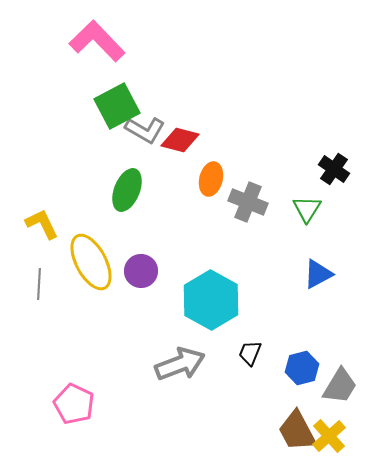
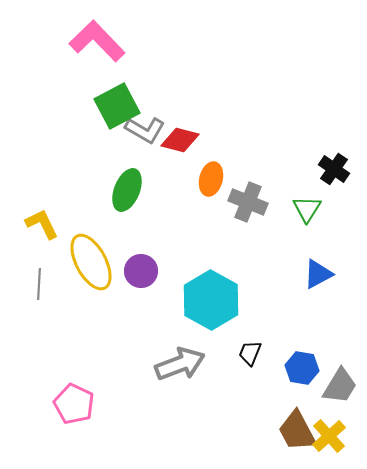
blue hexagon: rotated 24 degrees clockwise
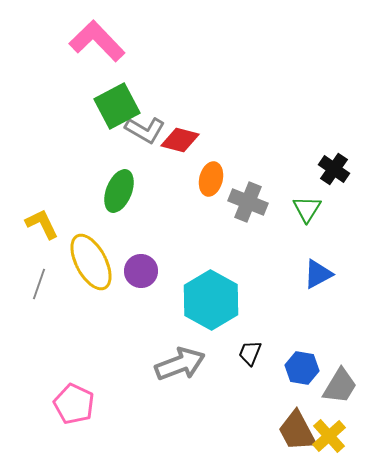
green ellipse: moved 8 px left, 1 px down
gray line: rotated 16 degrees clockwise
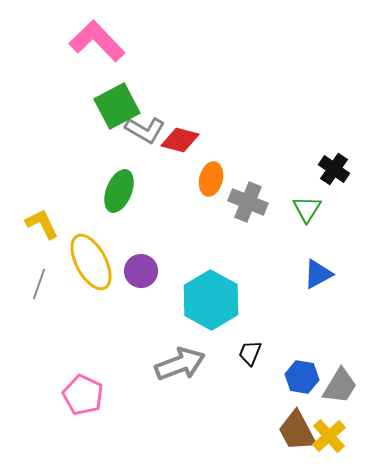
blue hexagon: moved 9 px down
pink pentagon: moved 9 px right, 9 px up
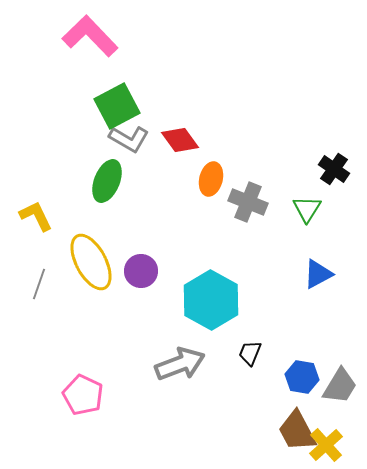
pink L-shape: moved 7 px left, 5 px up
gray L-shape: moved 16 px left, 9 px down
red diamond: rotated 39 degrees clockwise
green ellipse: moved 12 px left, 10 px up
yellow L-shape: moved 6 px left, 8 px up
yellow cross: moved 3 px left, 9 px down
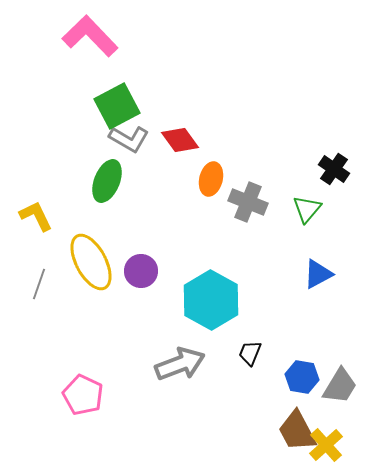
green triangle: rotated 8 degrees clockwise
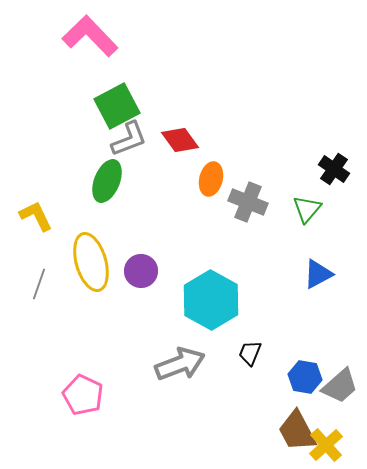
gray L-shape: rotated 51 degrees counterclockwise
yellow ellipse: rotated 12 degrees clockwise
blue hexagon: moved 3 px right
gray trapezoid: rotated 18 degrees clockwise
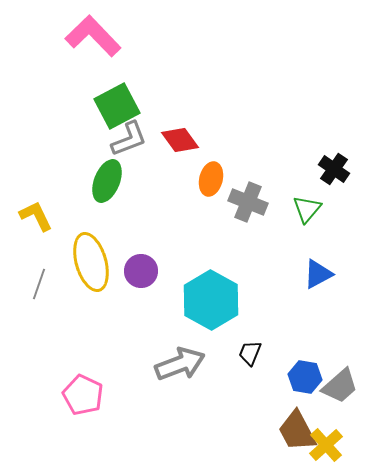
pink L-shape: moved 3 px right
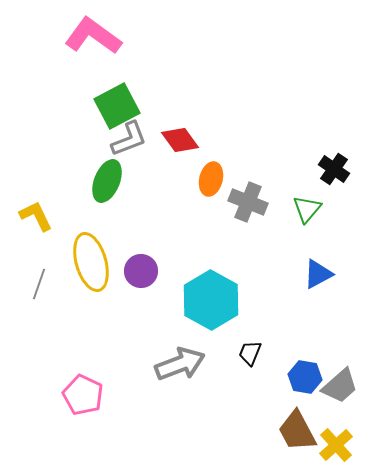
pink L-shape: rotated 10 degrees counterclockwise
yellow cross: moved 10 px right
